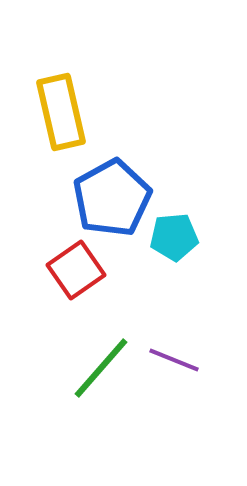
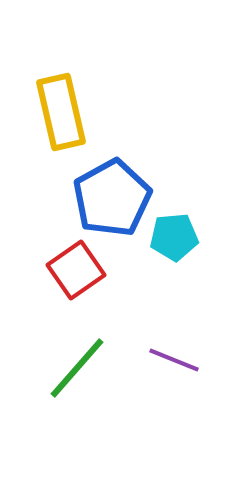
green line: moved 24 px left
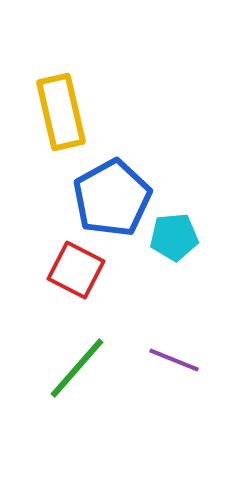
red square: rotated 28 degrees counterclockwise
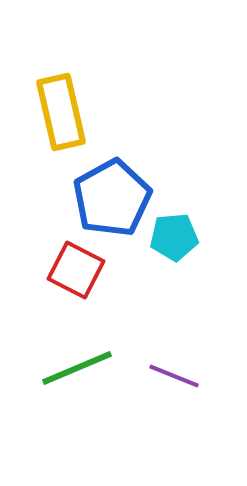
purple line: moved 16 px down
green line: rotated 26 degrees clockwise
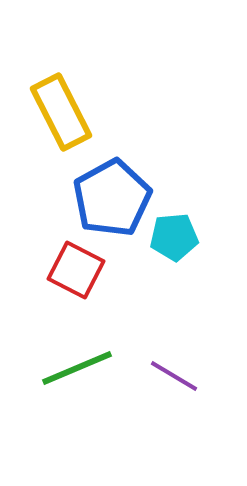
yellow rectangle: rotated 14 degrees counterclockwise
purple line: rotated 9 degrees clockwise
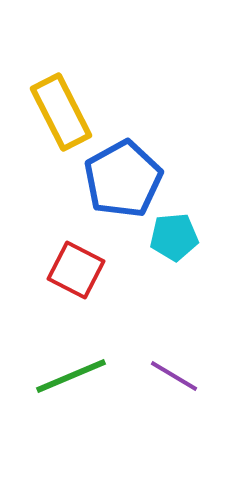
blue pentagon: moved 11 px right, 19 px up
green line: moved 6 px left, 8 px down
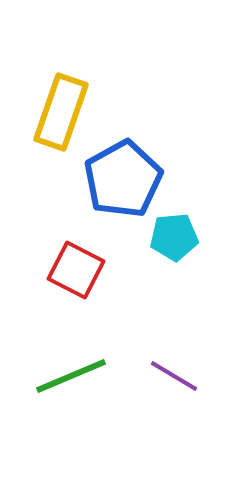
yellow rectangle: rotated 46 degrees clockwise
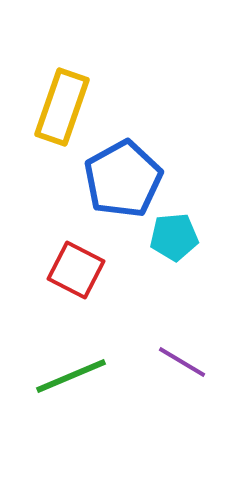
yellow rectangle: moved 1 px right, 5 px up
purple line: moved 8 px right, 14 px up
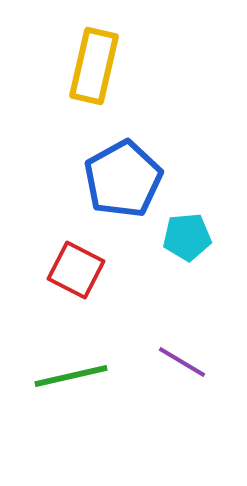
yellow rectangle: moved 32 px right, 41 px up; rotated 6 degrees counterclockwise
cyan pentagon: moved 13 px right
green line: rotated 10 degrees clockwise
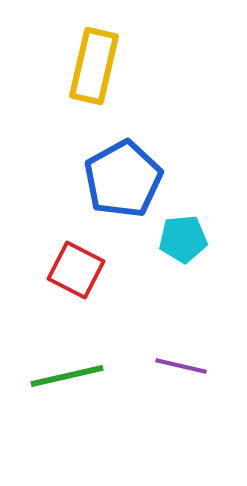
cyan pentagon: moved 4 px left, 2 px down
purple line: moved 1 px left, 4 px down; rotated 18 degrees counterclockwise
green line: moved 4 px left
